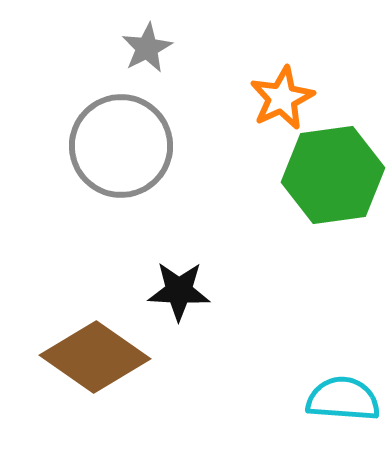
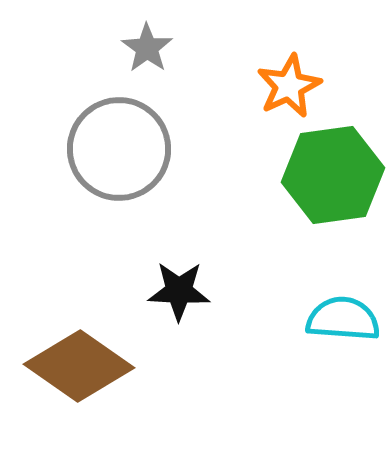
gray star: rotated 9 degrees counterclockwise
orange star: moved 7 px right, 12 px up
gray circle: moved 2 px left, 3 px down
brown diamond: moved 16 px left, 9 px down
cyan semicircle: moved 80 px up
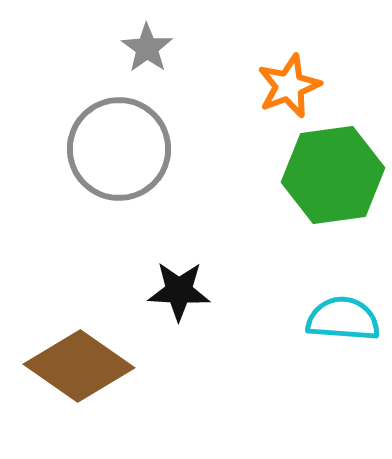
orange star: rotated 4 degrees clockwise
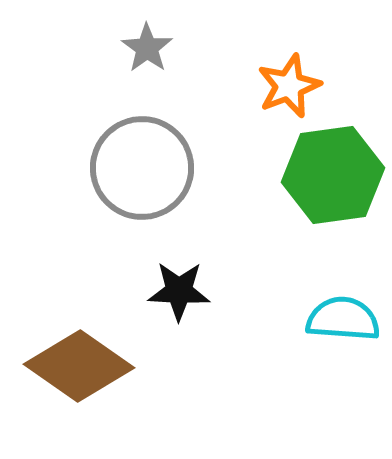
gray circle: moved 23 px right, 19 px down
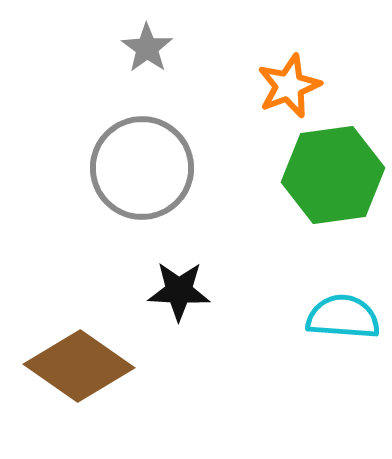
cyan semicircle: moved 2 px up
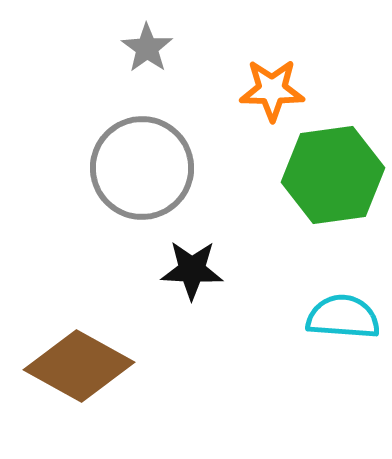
orange star: moved 17 px left, 4 px down; rotated 22 degrees clockwise
black star: moved 13 px right, 21 px up
brown diamond: rotated 6 degrees counterclockwise
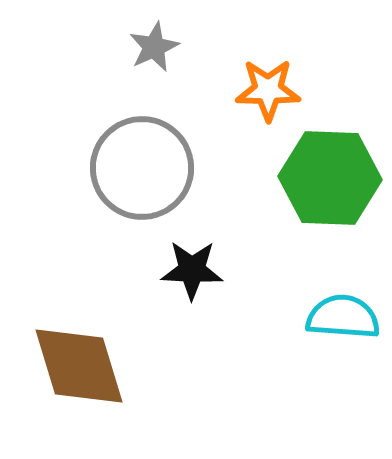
gray star: moved 7 px right, 1 px up; rotated 12 degrees clockwise
orange star: moved 4 px left
green hexagon: moved 3 px left, 3 px down; rotated 10 degrees clockwise
brown diamond: rotated 44 degrees clockwise
